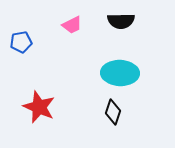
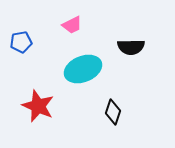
black semicircle: moved 10 px right, 26 px down
cyan ellipse: moved 37 px left, 4 px up; rotated 24 degrees counterclockwise
red star: moved 1 px left, 1 px up
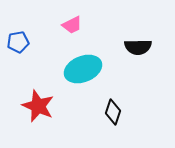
blue pentagon: moved 3 px left
black semicircle: moved 7 px right
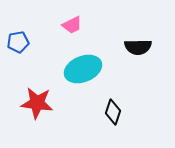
red star: moved 1 px left, 3 px up; rotated 16 degrees counterclockwise
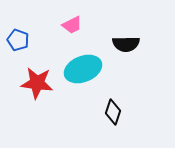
blue pentagon: moved 2 px up; rotated 30 degrees clockwise
black semicircle: moved 12 px left, 3 px up
red star: moved 20 px up
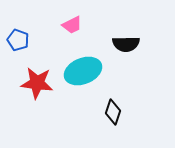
cyan ellipse: moved 2 px down
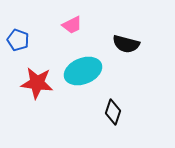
black semicircle: rotated 16 degrees clockwise
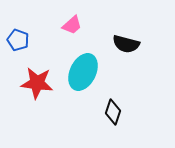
pink trapezoid: rotated 15 degrees counterclockwise
cyan ellipse: moved 1 px down; rotated 42 degrees counterclockwise
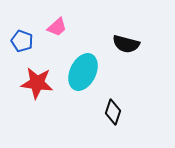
pink trapezoid: moved 15 px left, 2 px down
blue pentagon: moved 4 px right, 1 px down
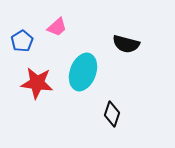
blue pentagon: rotated 20 degrees clockwise
cyan ellipse: rotated 6 degrees counterclockwise
black diamond: moved 1 px left, 2 px down
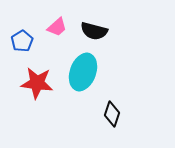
black semicircle: moved 32 px left, 13 px up
